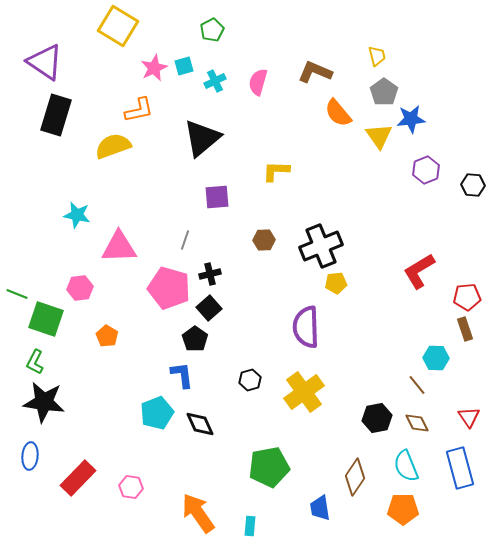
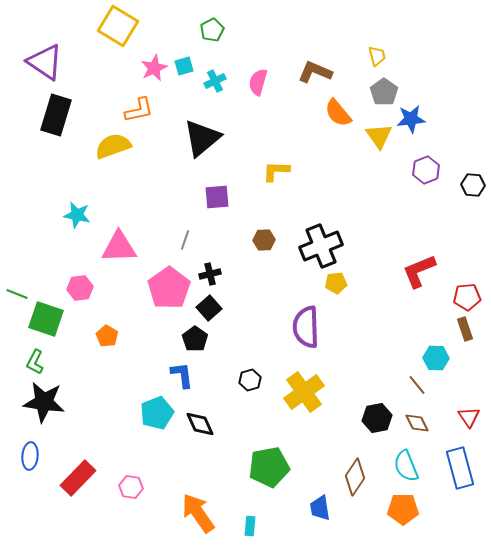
red L-shape at (419, 271): rotated 9 degrees clockwise
pink pentagon at (169, 288): rotated 21 degrees clockwise
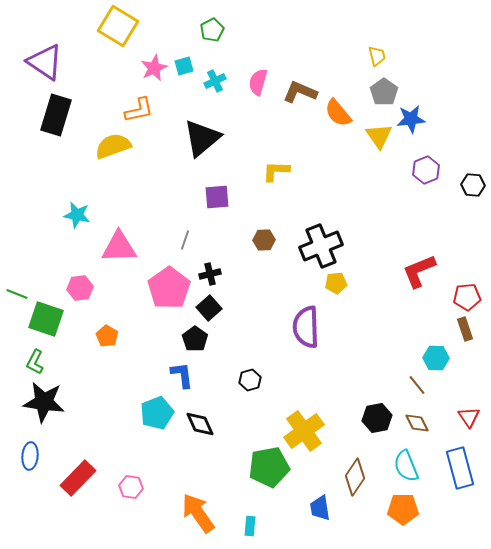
brown L-shape at (315, 72): moved 15 px left, 20 px down
yellow cross at (304, 392): moved 39 px down
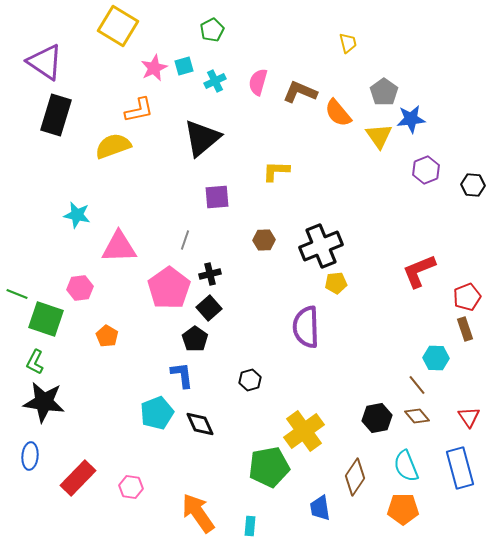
yellow trapezoid at (377, 56): moved 29 px left, 13 px up
red pentagon at (467, 297): rotated 16 degrees counterclockwise
brown diamond at (417, 423): moved 7 px up; rotated 15 degrees counterclockwise
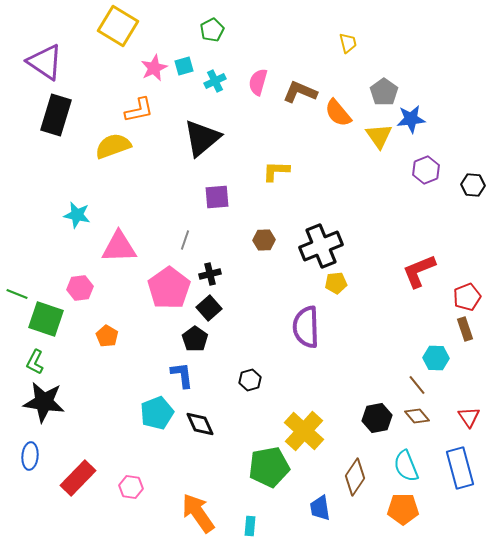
yellow cross at (304, 431): rotated 12 degrees counterclockwise
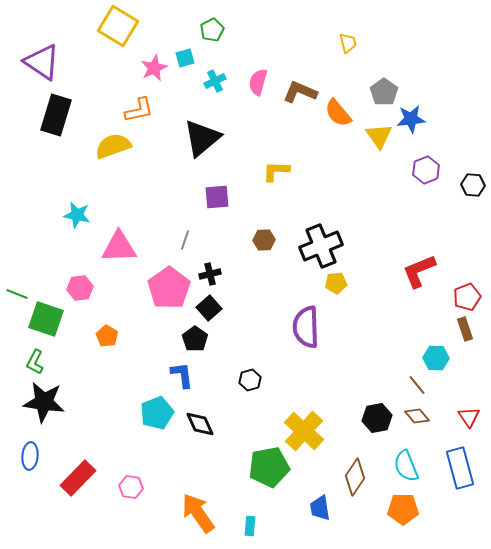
purple triangle at (45, 62): moved 3 px left
cyan square at (184, 66): moved 1 px right, 8 px up
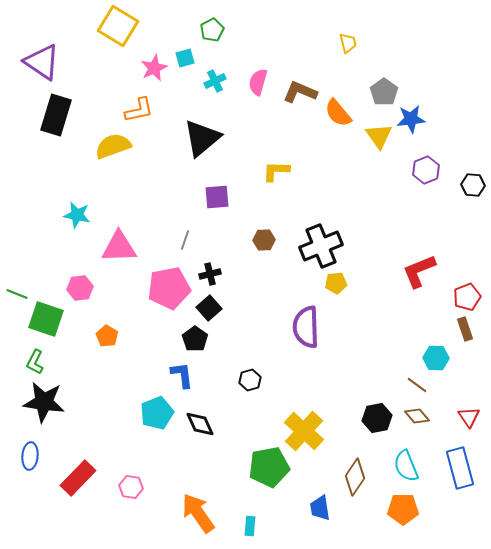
pink pentagon at (169, 288): rotated 24 degrees clockwise
brown line at (417, 385): rotated 15 degrees counterclockwise
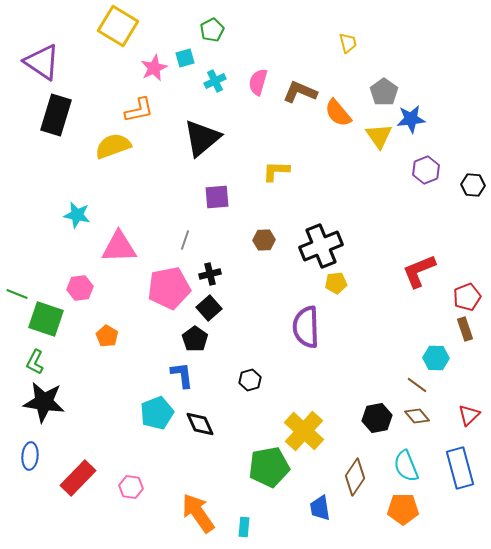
red triangle at (469, 417): moved 2 px up; rotated 20 degrees clockwise
cyan rectangle at (250, 526): moved 6 px left, 1 px down
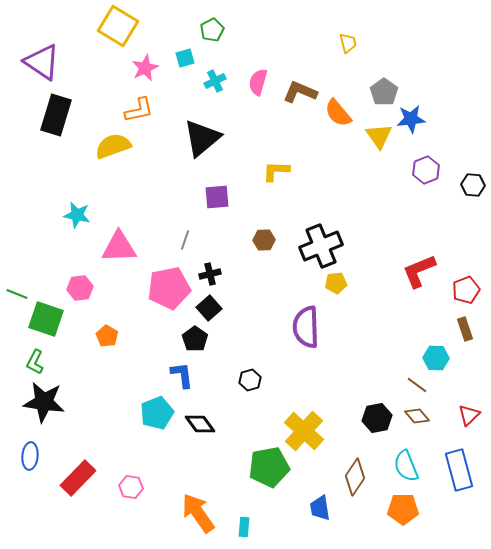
pink star at (154, 68): moved 9 px left
red pentagon at (467, 297): moved 1 px left, 7 px up
black diamond at (200, 424): rotated 12 degrees counterclockwise
blue rectangle at (460, 468): moved 1 px left, 2 px down
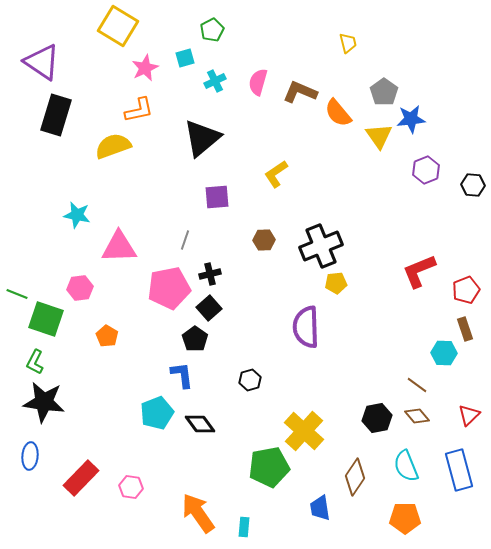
yellow L-shape at (276, 171): moved 3 px down; rotated 36 degrees counterclockwise
cyan hexagon at (436, 358): moved 8 px right, 5 px up
red rectangle at (78, 478): moved 3 px right
orange pentagon at (403, 509): moved 2 px right, 9 px down
